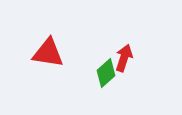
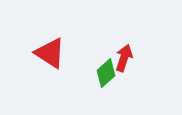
red triangle: moved 2 px right; rotated 24 degrees clockwise
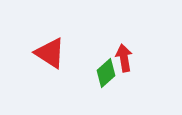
red arrow: rotated 28 degrees counterclockwise
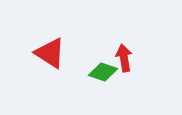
green diamond: moved 3 px left, 1 px up; rotated 60 degrees clockwise
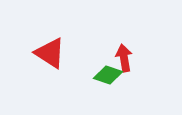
green diamond: moved 5 px right, 3 px down
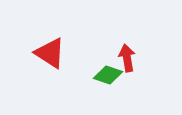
red arrow: moved 3 px right
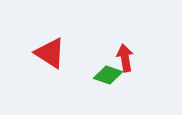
red arrow: moved 2 px left
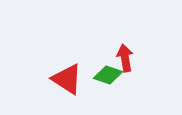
red triangle: moved 17 px right, 26 px down
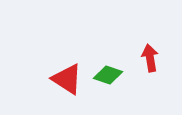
red arrow: moved 25 px right
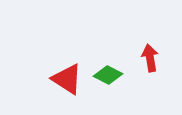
green diamond: rotated 8 degrees clockwise
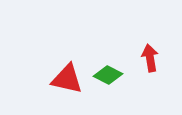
red triangle: rotated 20 degrees counterclockwise
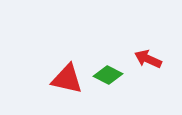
red arrow: moved 2 px left, 1 px down; rotated 56 degrees counterclockwise
